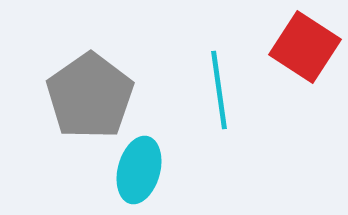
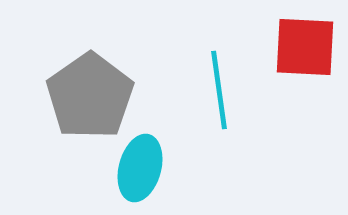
red square: rotated 30 degrees counterclockwise
cyan ellipse: moved 1 px right, 2 px up
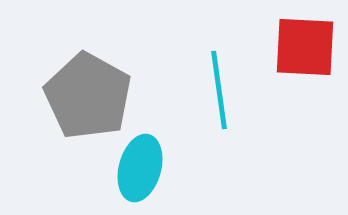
gray pentagon: moved 2 px left; rotated 8 degrees counterclockwise
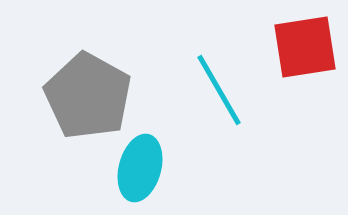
red square: rotated 12 degrees counterclockwise
cyan line: rotated 22 degrees counterclockwise
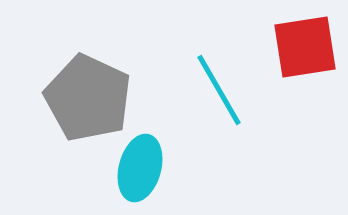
gray pentagon: moved 2 px down; rotated 4 degrees counterclockwise
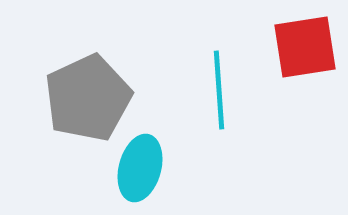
cyan line: rotated 26 degrees clockwise
gray pentagon: rotated 22 degrees clockwise
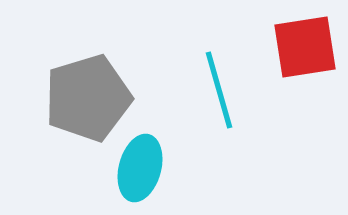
cyan line: rotated 12 degrees counterclockwise
gray pentagon: rotated 8 degrees clockwise
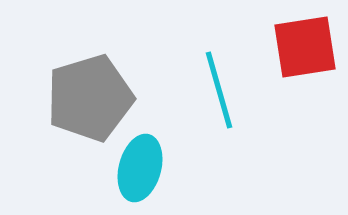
gray pentagon: moved 2 px right
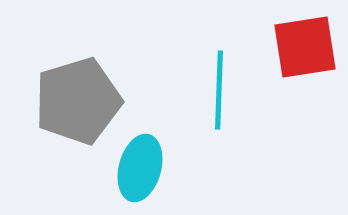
cyan line: rotated 18 degrees clockwise
gray pentagon: moved 12 px left, 3 px down
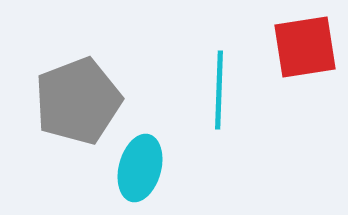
gray pentagon: rotated 4 degrees counterclockwise
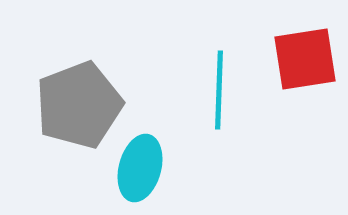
red square: moved 12 px down
gray pentagon: moved 1 px right, 4 px down
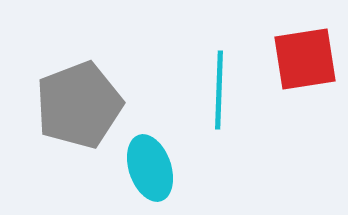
cyan ellipse: moved 10 px right; rotated 34 degrees counterclockwise
